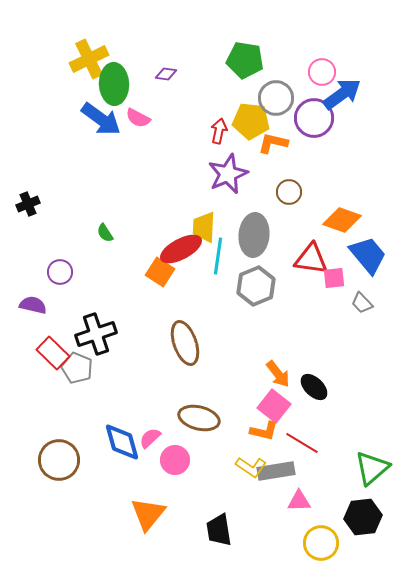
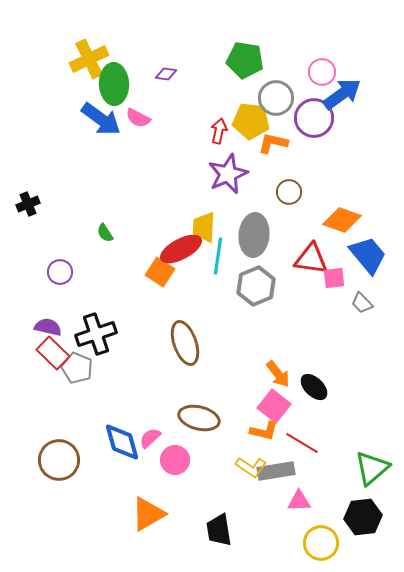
purple semicircle at (33, 305): moved 15 px right, 22 px down
orange triangle at (148, 514): rotated 21 degrees clockwise
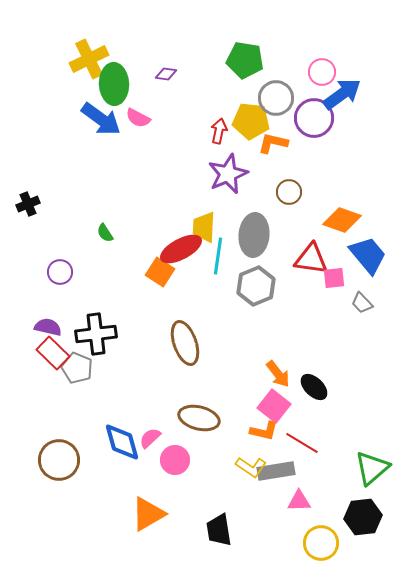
black cross at (96, 334): rotated 12 degrees clockwise
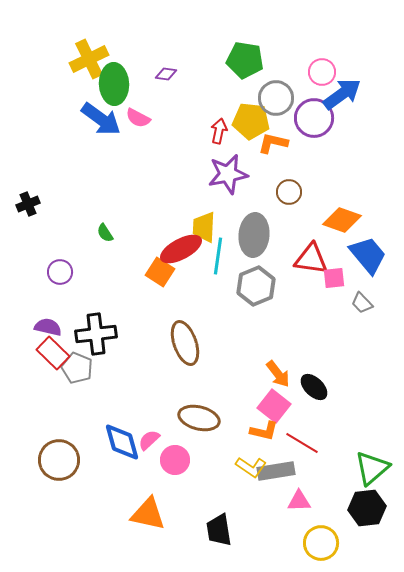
purple star at (228, 174): rotated 12 degrees clockwise
pink semicircle at (150, 438): moved 1 px left, 2 px down
orange triangle at (148, 514): rotated 42 degrees clockwise
black hexagon at (363, 517): moved 4 px right, 9 px up
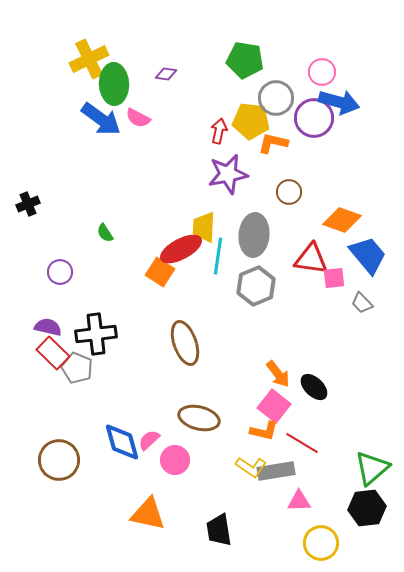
blue arrow at (342, 94): moved 3 px left, 8 px down; rotated 51 degrees clockwise
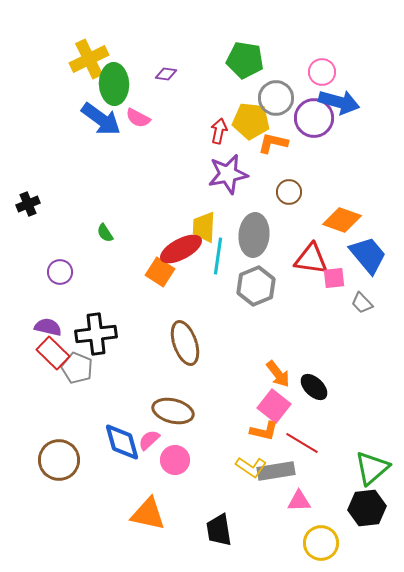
brown ellipse at (199, 418): moved 26 px left, 7 px up
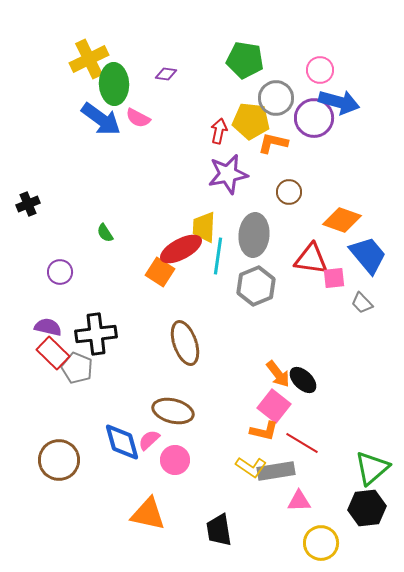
pink circle at (322, 72): moved 2 px left, 2 px up
black ellipse at (314, 387): moved 11 px left, 7 px up
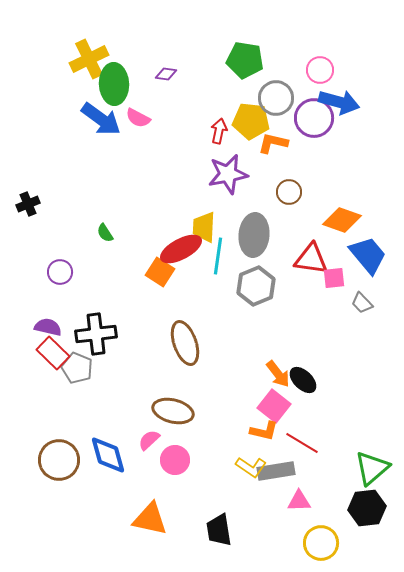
blue diamond at (122, 442): moved 14 px left, 13 px down
orange triangle at (148, 514): moved 2 px right, 5 px down
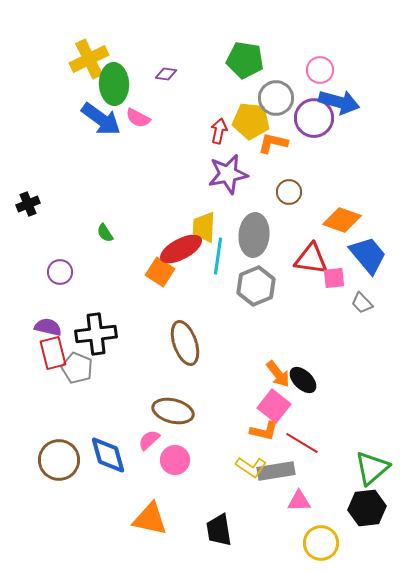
red rectangle at (53, 353): rotated 32 degrees clockwise
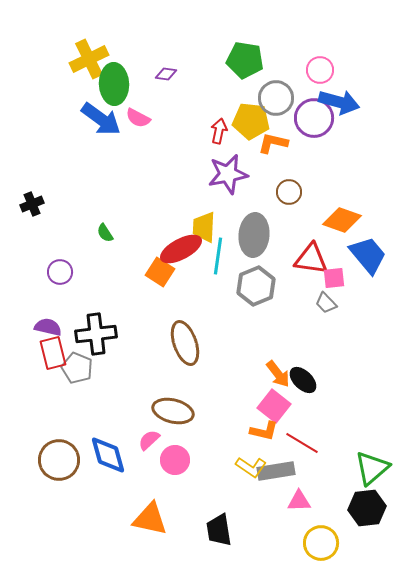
black cross at (28, 204): moved 4 px right
gray trapezoid at (362, 303): moved 36 px left
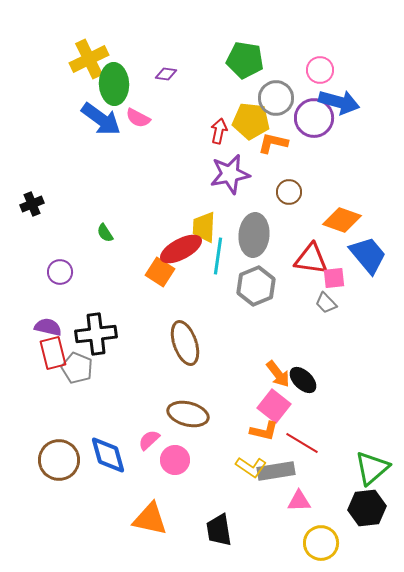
purple star at (228, 174): moved 2 px right
brown ellipse at (173, 411): moved 15 px right, 3 px down
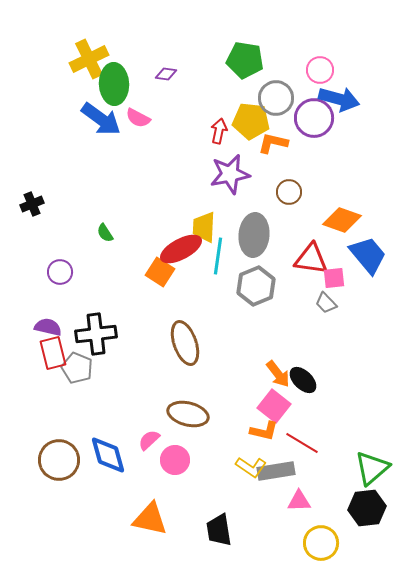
blue arrow at (339, 102): moved 3 px up
